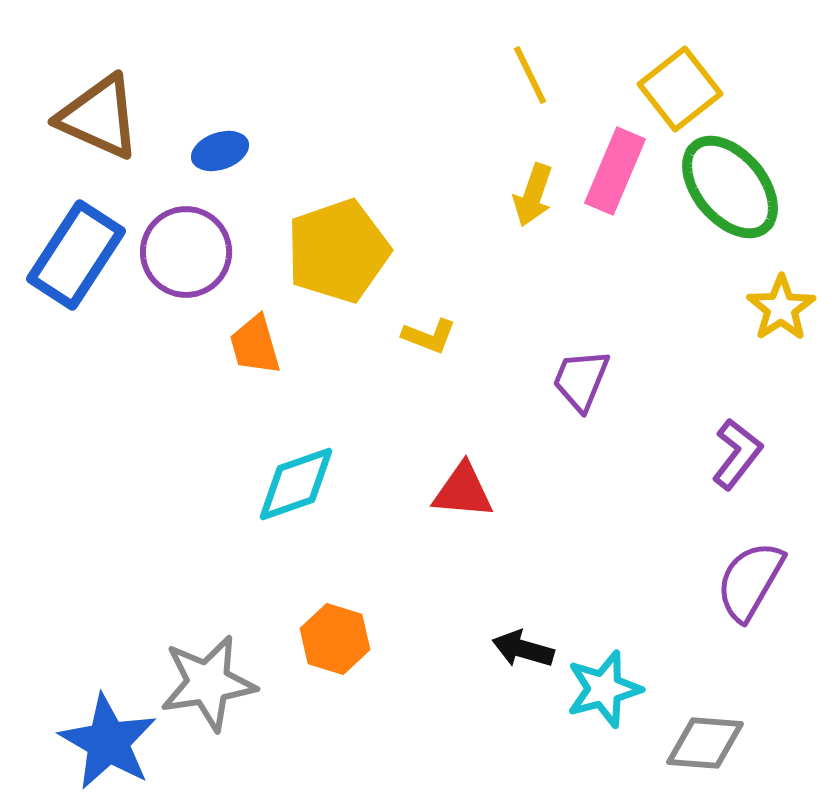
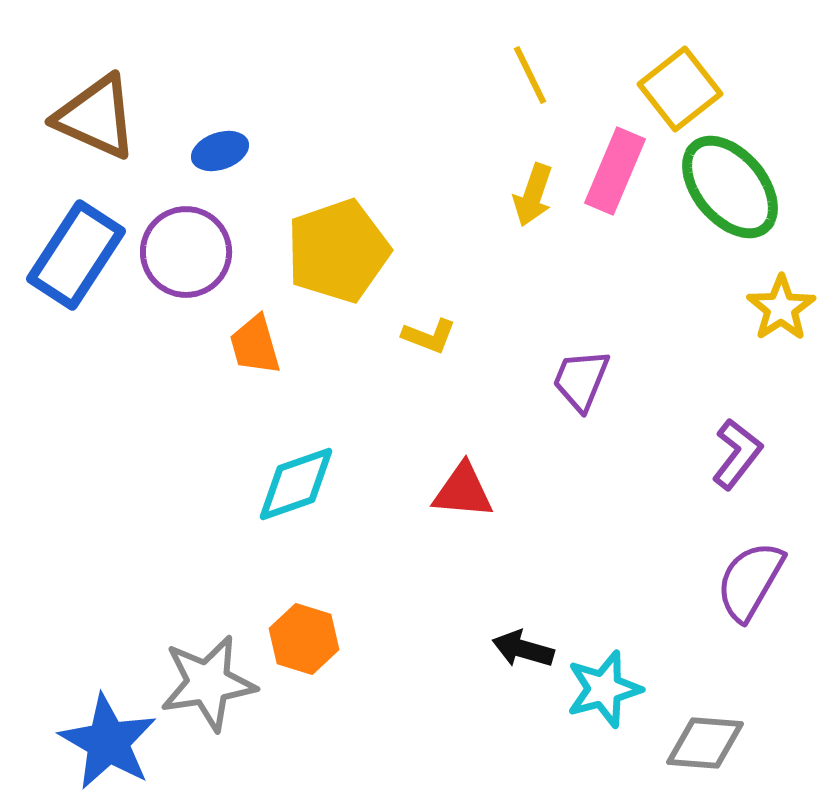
brown triangle: moved 3 px left
orange hexagon: moved 31 px left
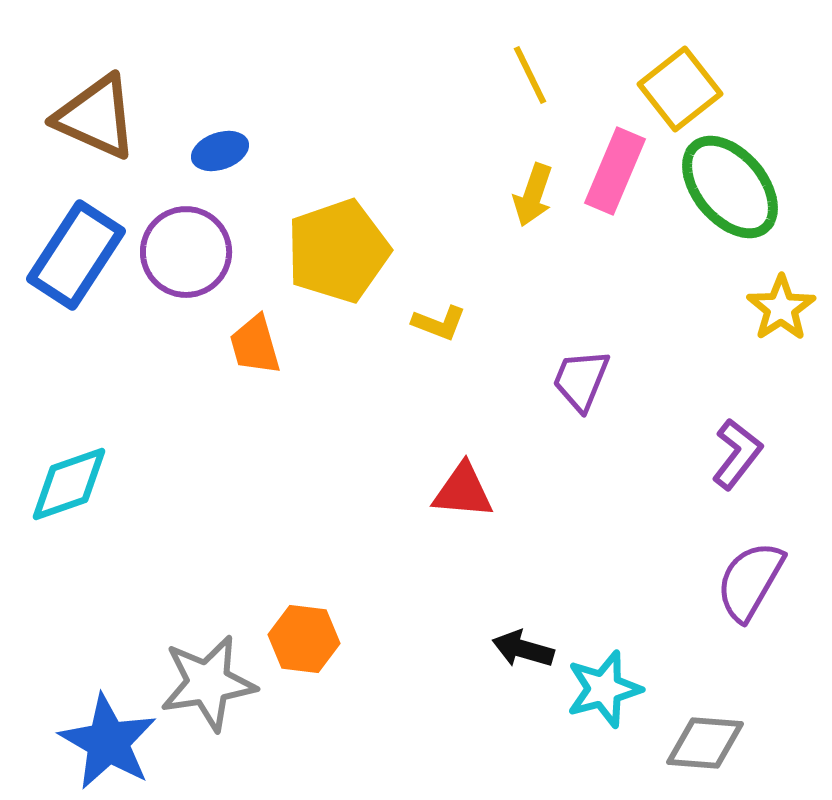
yellow L-shape: moved 10 px right, 13 px up
cyan diamond: moved 227 px left
orange hexagon: rotated 10 degrees counterclockwise
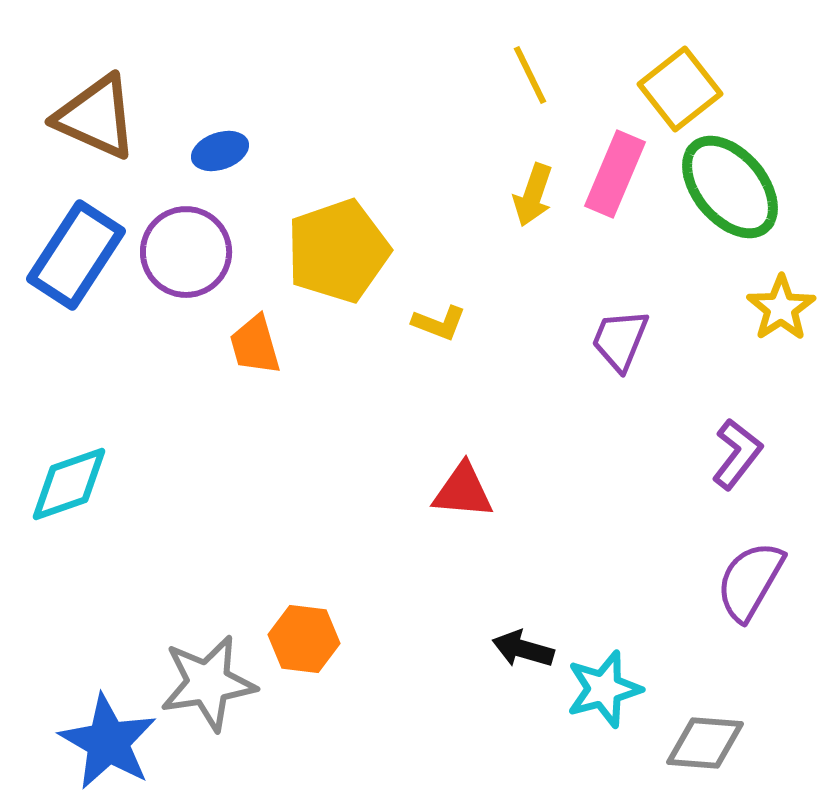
pink rectangle: moved 3 px down
purple trapezoid: moved 39 px right, 40 px up
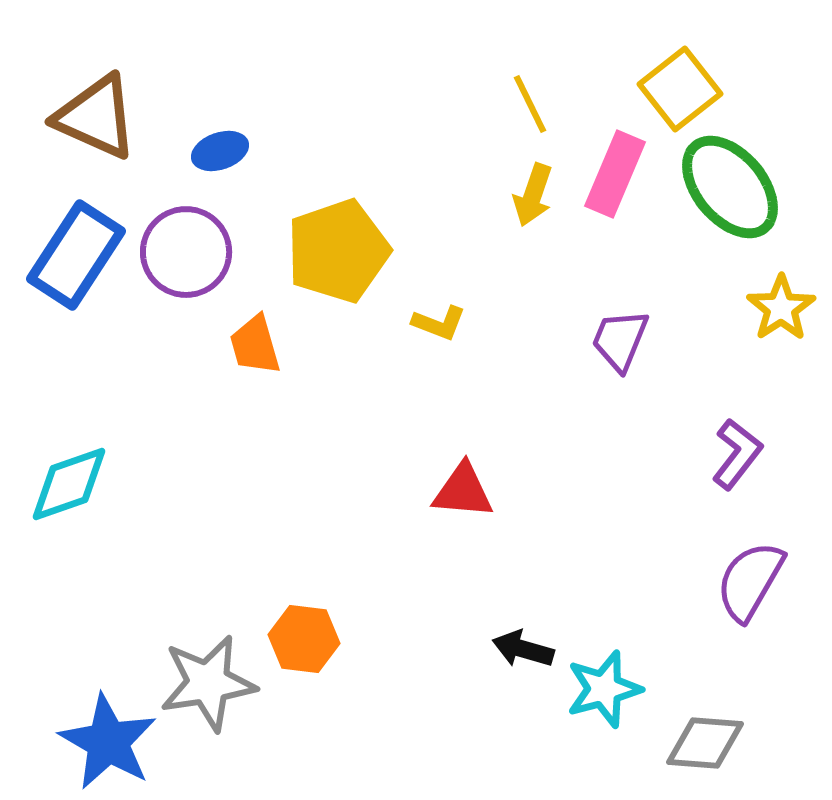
yellow line: moved 29 px down
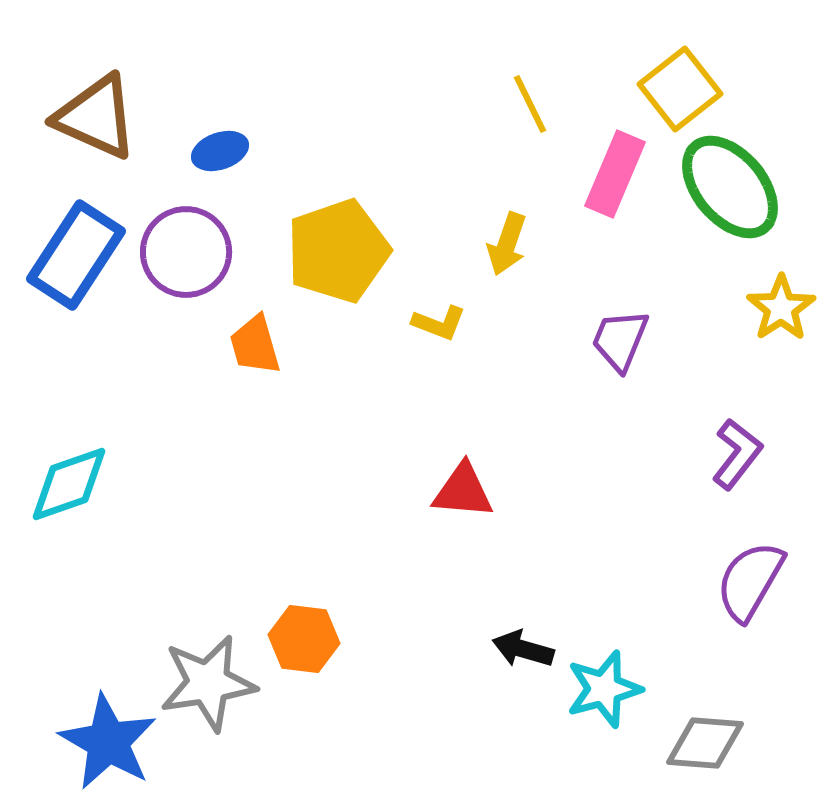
yellow arrow: moved 26 px left, 49 px down
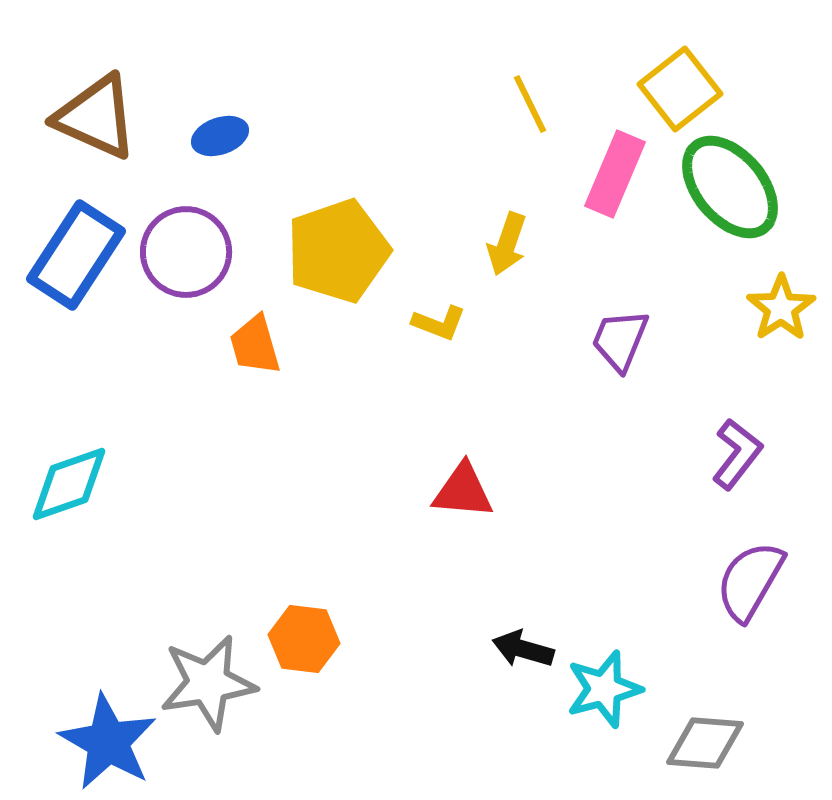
blue ellipse: moved 15 px up
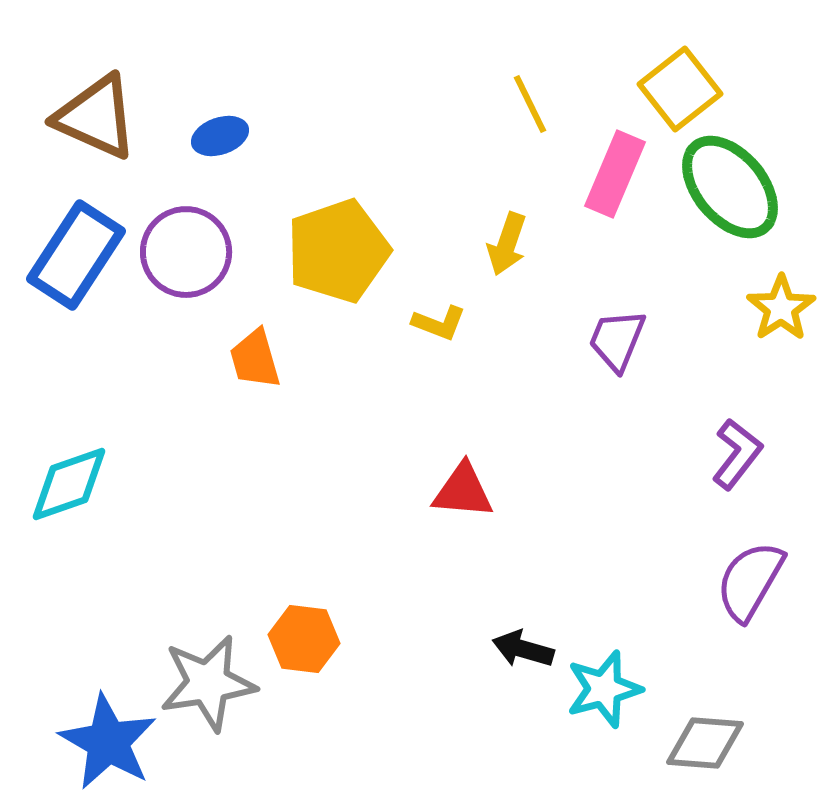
purple trapezoid: moved 3 px left
orange trapezoid: moved 14 px down
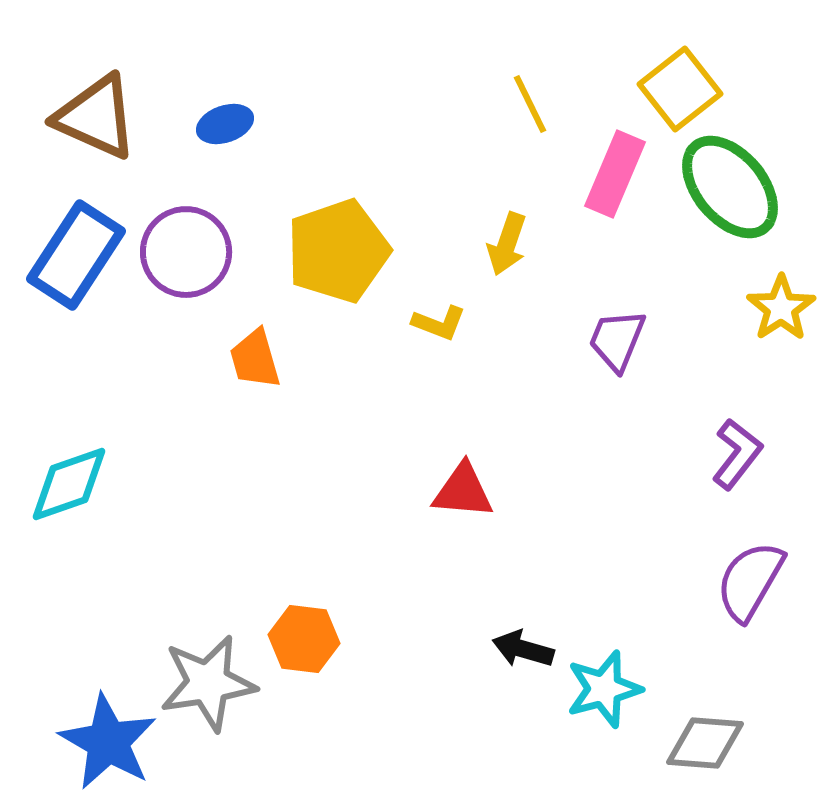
blue ellipse: moved 5 px right, 12 px up
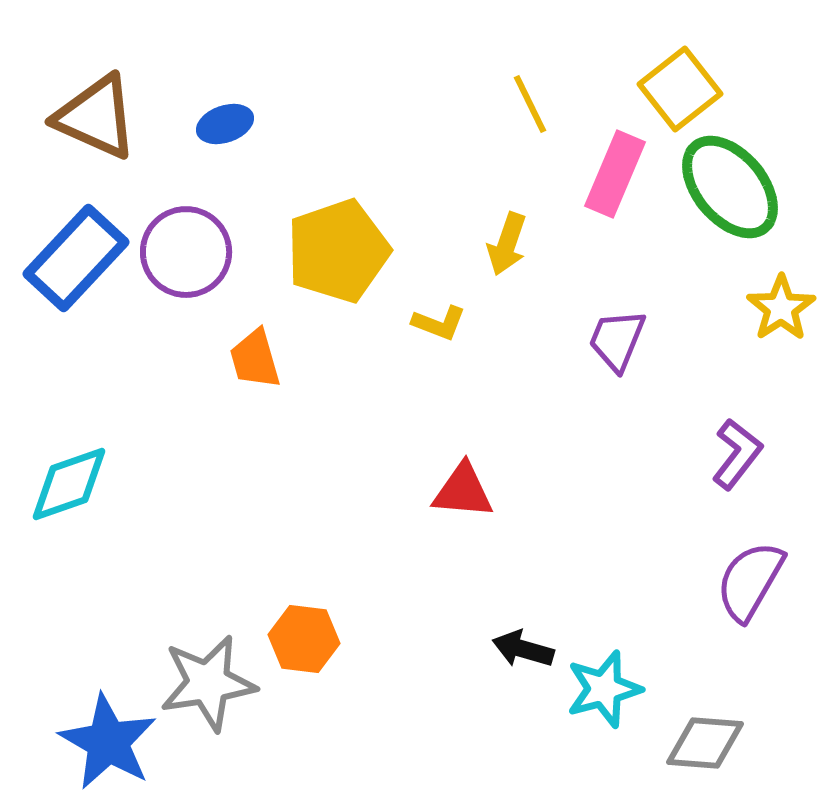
blue rectangle: moved 3 px down; rotated 10 degrees clockwise
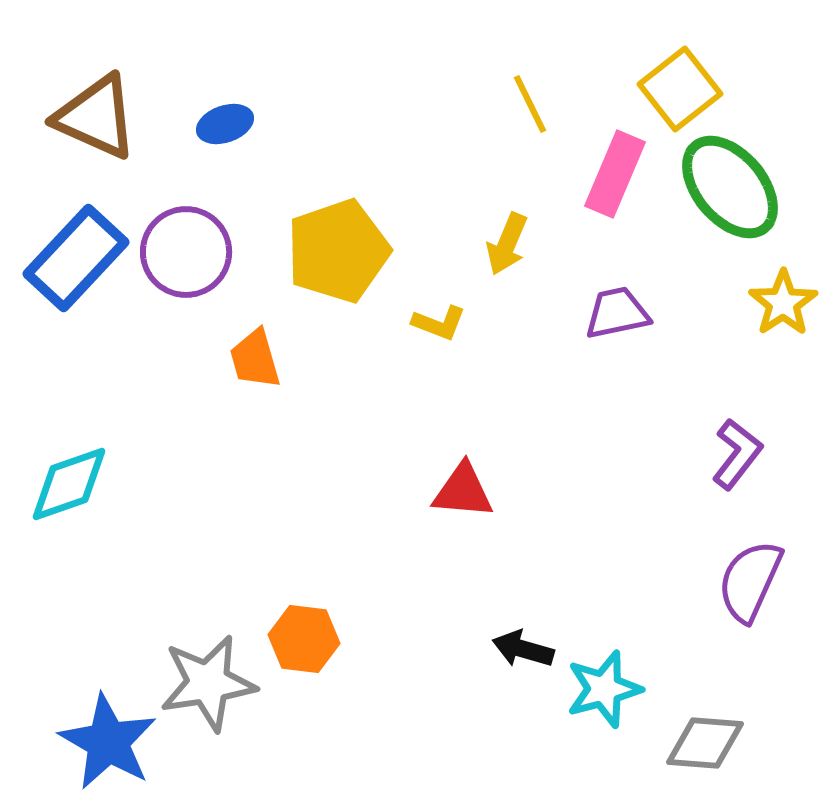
yellow arrow: rotated 4 degrees clockwise
yellow star: moved 2 px right, 5 px up
purple trapezoid: moved 27 px up; rotated 56 degrees clockwise
purple semicircle: rotated 6 degrees counterclockwise
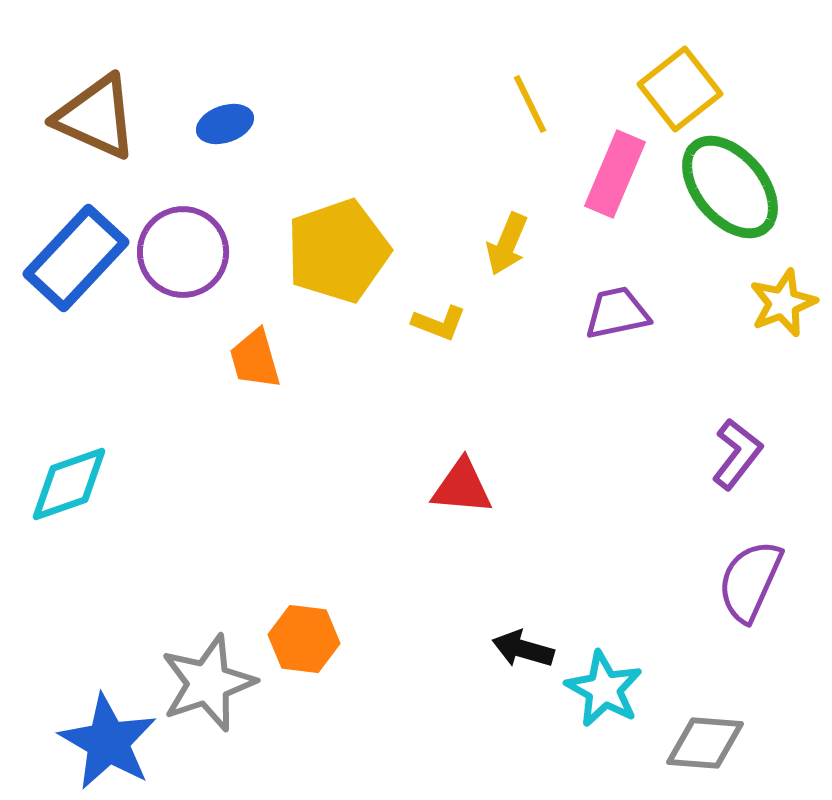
purple circle: moved 3 px left
yellow star: rotated 12 degrees clockwise
red triangle: moved 1 px left, 4 px up
gray star: rotated 10 degrees counterclockwise
cyan star: rotated 28 degrees counterclockwise
